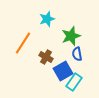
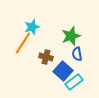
cyan star: moved 15 px left, 8 px down
brown cross: rotated 16 degrees counterclockwise
blue square: rotated 18 degrees counterclockwise
cyan rectangle: rotated 18 degrees clockwise
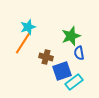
cyan star: moved 4 px left
blue semicircle: moved 2 px right, 1 px up
blue square: moved 1 px left; rotated 30 degrees clockwise
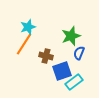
orange line: moved 1 px right, 1 px down
blue semicircle: rotated 32 degrees clockwise
brown cross: moved 1 px up
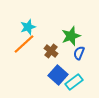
orange line: rotated 15 degrees clockwise
brown cross: moved 5 px right, 5 px up; rotated 24 degrees clockwise
blue square: moved 4 px left, 4 px down; rotated 30 degrees counterclockwise
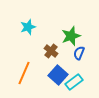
orange line: moved 29 px down; rotated 25 degrees counterclockwise
